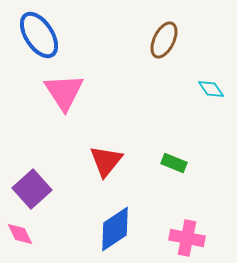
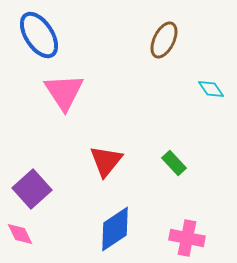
green rectangle: rotated 25 degrees clockwise
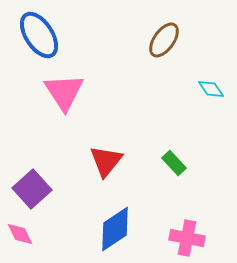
brown ellipse: rotated 9 degrees clockwise
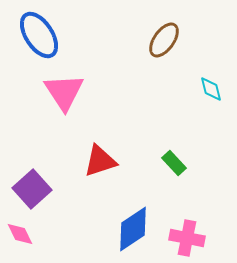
cyan diamond: rotated 20 degrees clockwise
red triangle: moved 6 px left; rotated 33 degrees clockwise
blue diamond: moved 18 px right
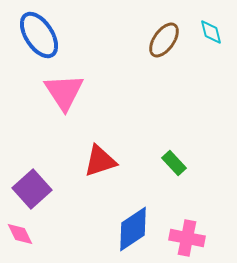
cyan diamond: moved 57 px up
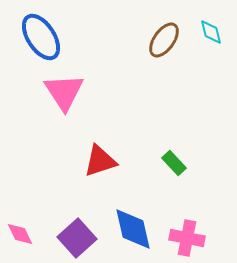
blue ellipse: moved 2 px right, 2 px down
purple square: moved 45 px right, 49 px down
blue diamond: rotated 69 degrees counterclockwise
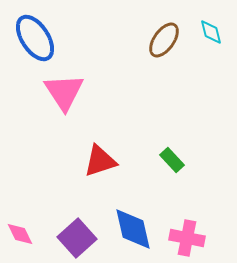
blue ellipse: moved 6 px left, 1 px down
green rectangle: moved 2 px left, 3 px up
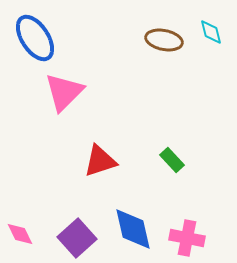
brown ellipse: rotated 66 degrees clockwise
pink triangle: rotated 18 degrees clockwise
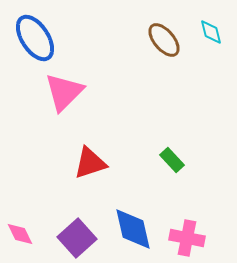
brown ellipse: rotated 39 degrees clockwise
red triangle: moved 10 px left, 2 px down
